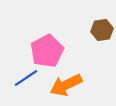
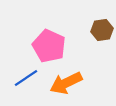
pink pentagon: moved 2 px right, 5 px up; rotated 20 degrees counterclockwise
orange arrow: moved 2 px up
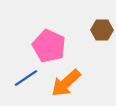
brown hexagon: rotated 10 degrees clockwise
orange arrow: rotated 16 degrees counterclockwise
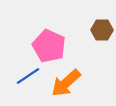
blue line: moved 2 px right, 2 px up
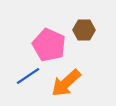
brown hexagon: moved 18 px left
pink pentagon: moved 1 px up
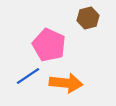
brown hexagon: moved 4 px right, 12 px up; rotated 15 degrees counterclockwise
orange arrow: rotated 132 degrees counterclockwise
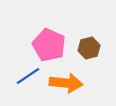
brown hexagon: moved 1 px right, 30 px down
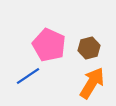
orange arrow: moved 26 px right; rotated 64 degrees counterclockwise
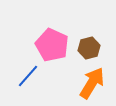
pink pentagon: moved 3 px right
blue line: rotated 15 degrees counterclockwise
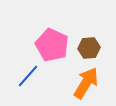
brown hexagon: rotated 10 degrees clockwise
orange arrow: moved 6 px left
